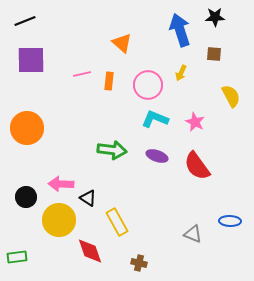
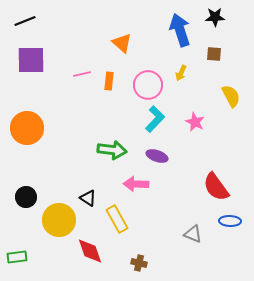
cyan L-shape: rotated 112 degrees clockwise
red semicircle: moved 19 px right, 21 px down
pink arrow: moved 75 px right
yellow rectangle: moved 3 px up
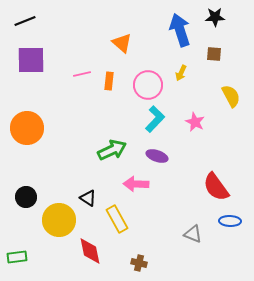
green arrow: rotated 32 degrees counterclockwise
red diamond: rotated 8 degrees clockwise
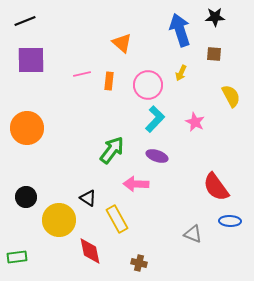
green arrow: rotated 28 degrees counterclockwise
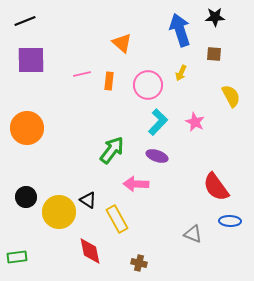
cyan L-shape: moved 3 px right, 3 px down
black triangle: moved 2 px down
yellow circle: moved 8 px up
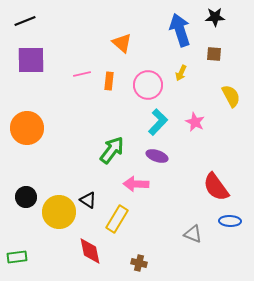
yellow rectangle: rotated 60 degrees clockwise
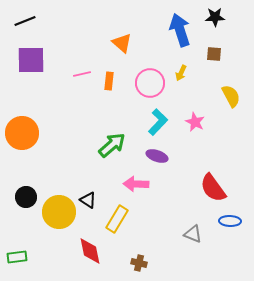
pink circle: moved 2 px right, 2 px up
orange circle: moved 5 px left, 5 px down
green arrow: moved 5 px up; rotated 12 degrees clockwise
red semicircle: moved 3 px left, 1 px down
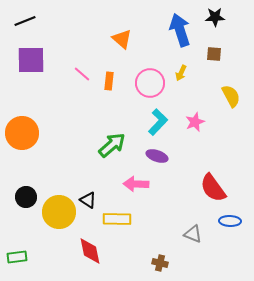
orange triangle: moved 4 px up
pink line: rotated 54 degrees clockwise
pink star: rotated 24 degrees clockwise
yellow rectangle: rotated 60 degrees clockwise
brown cross: moved 21 px right
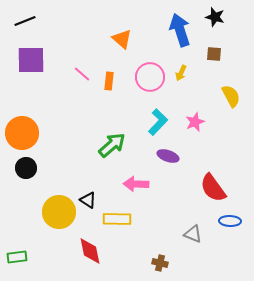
black star: rotated 18 degrees clockwise
pink circle: moved 6 px up
purple ellipse: moved 11 px right
black circle: moved 29 px up
